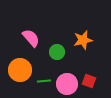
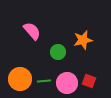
pink semicircle: moved 1 px right, 7 px up
green circle: moved 1 px right
orange circle: moved 9 px down
pink circle: moved 1 px up
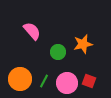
orange star: moved 4 px down
green line: rotated 56 degrees counterclockwise
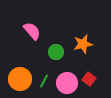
green circle: moved 2 px left
red square: moved 2 px up; rotated 16 degrees clockwise
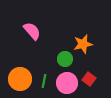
green circle: moved 9 px right, 7 px down
green line: rotated 16 degrees counterclockwise
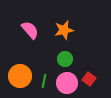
pink semicircle: moved 2 px left, 1 px up
orange star: moved 19 px left, 14 px up
orange circle: moved 3 px up
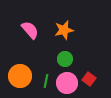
green line: moved 2 px right
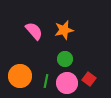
pink semicircle: moved 4 px right, 1 px down
